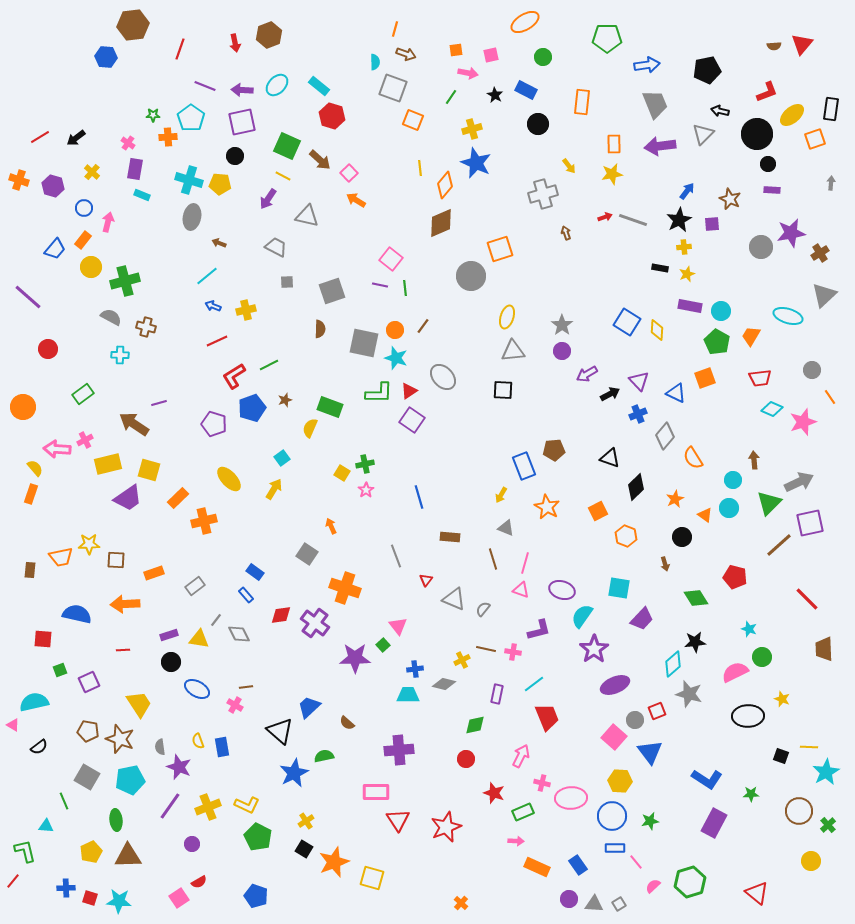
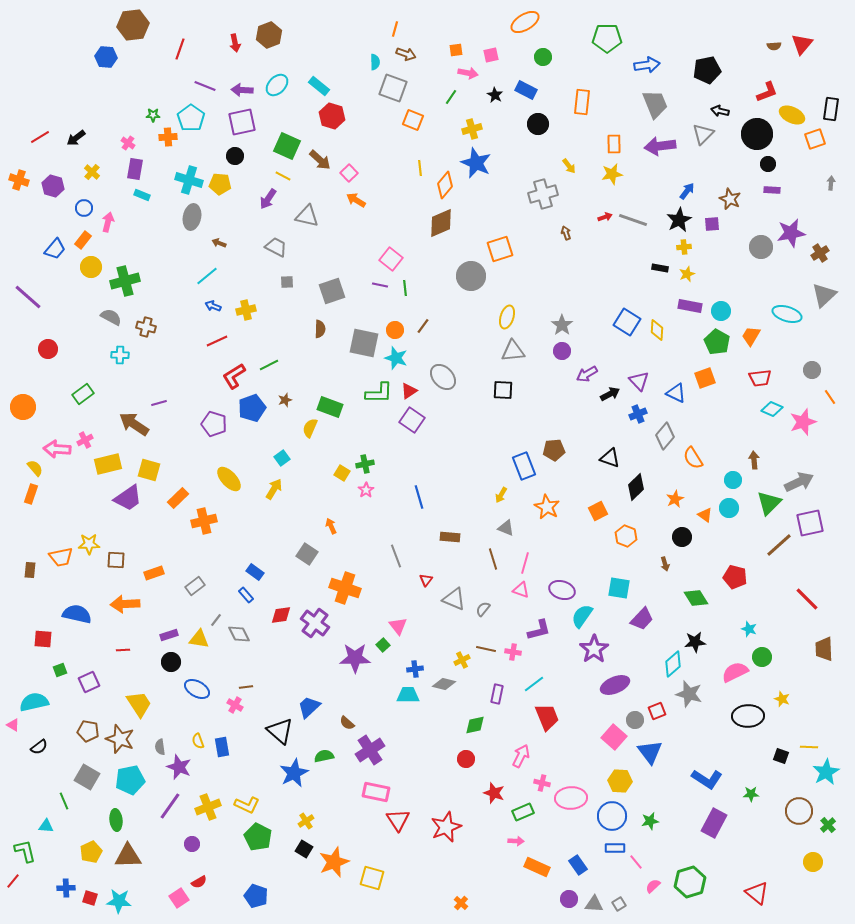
yellow ellipse at (792, 115): rotated 65 degrees clockwise
cyan ellipse at (788, 316): moved 1 px left, 2 px up
purple cross at (399, 750): moved 29 px left; rotated 28 degrees counterclockwise
pink rectangle at (376, 792): rotated 12 degrees clockwise
yellow circle at (811, 861): moved 2 px right, 1 px down
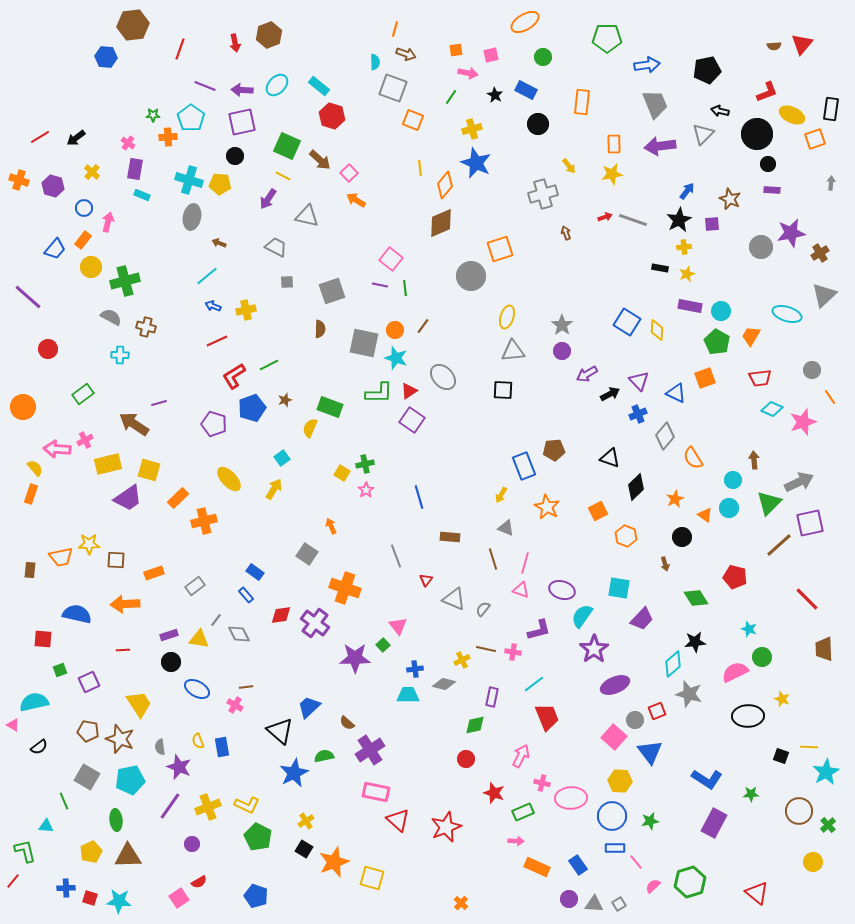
purple rectangle at (497, 694): moved 5 px left, 3 px down
red triangle at (398, 820): rotated 15 degrees counterclockwise
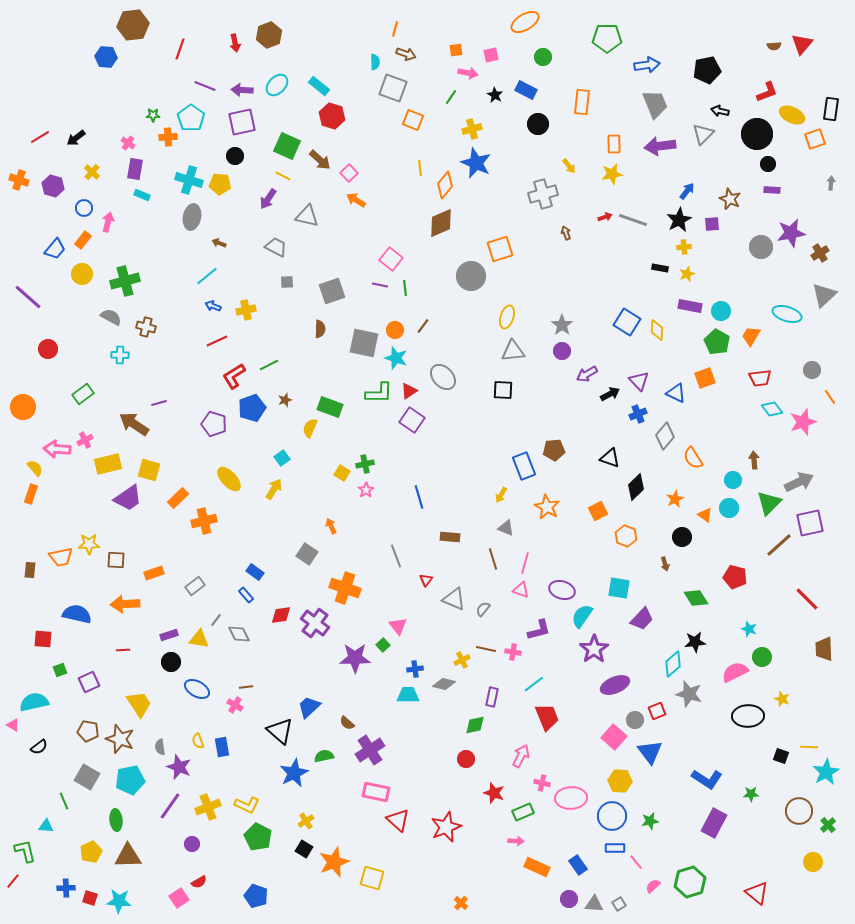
yellow circle at (91, 267): moved 9 px left, 7 px down
cyan diamond at (772, 409): rotated 30 degrees clockwise
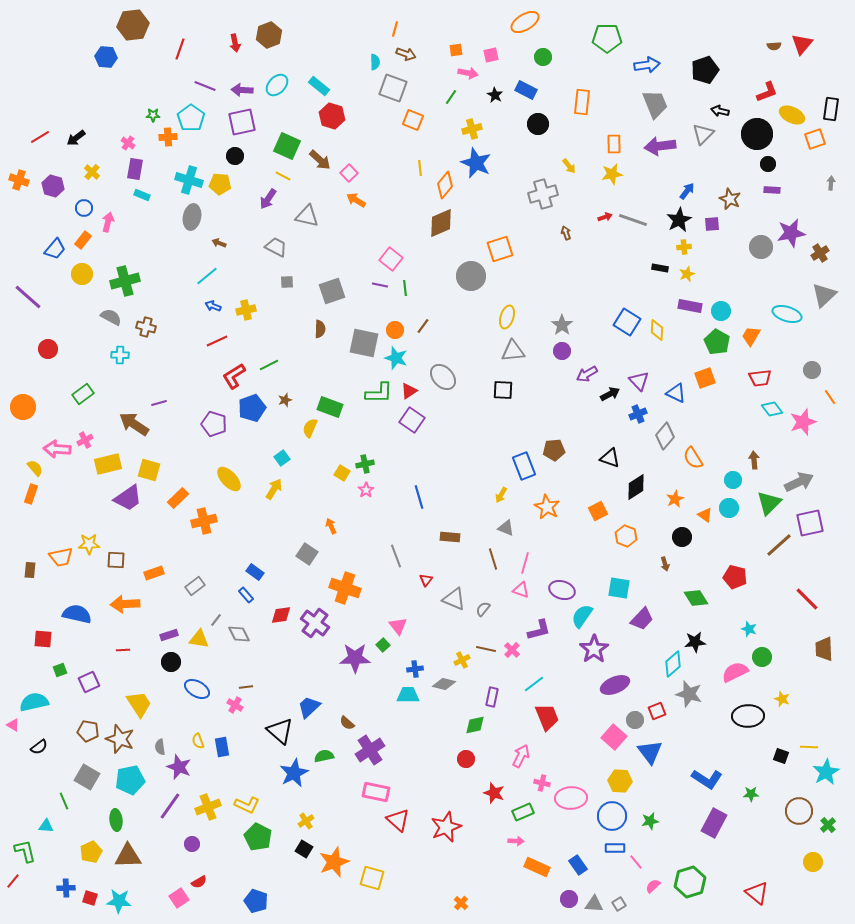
black pentagon at (707, 70): moved 2 px left; rotated 8 degrees counterclockwise
black diamond at (636, 487): rotated 12 degrees clockwise
pink cross at (513, 652): moved 1 px left, 2 px up; rotated 35 degrees clockwise
blue pentagon at (256, 896): moved 5 px down
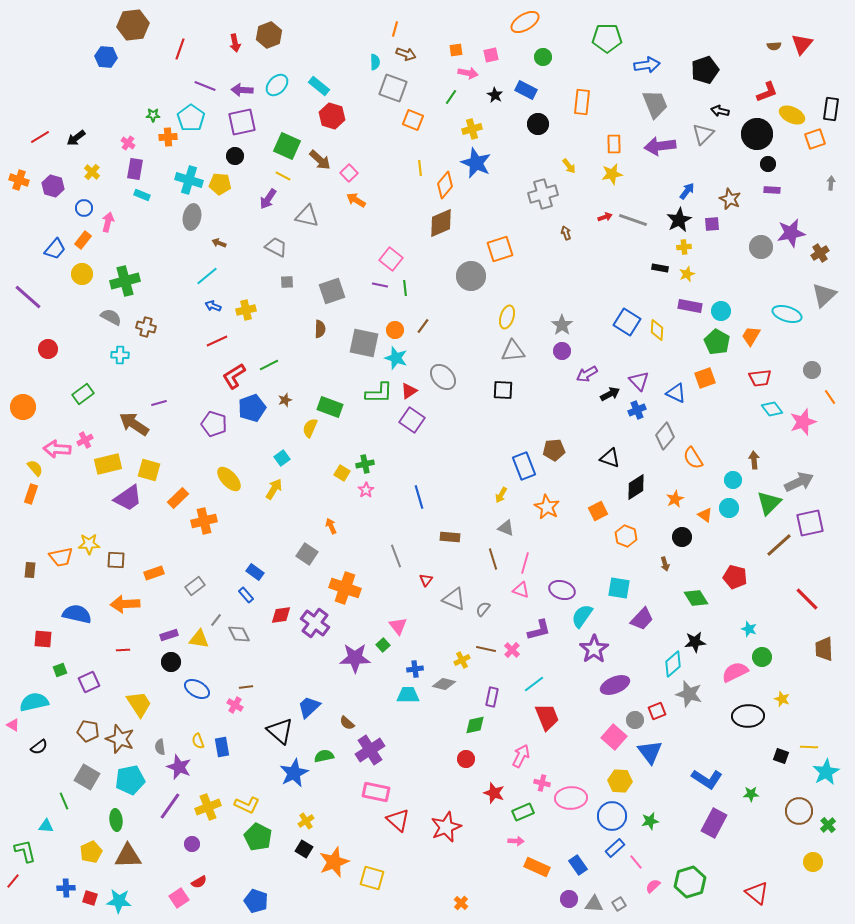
blue cross at (638, 414): moved 1 px left, 4 px up
blue rectangle at (615, 848): rotated 42 degrees counterclockwise
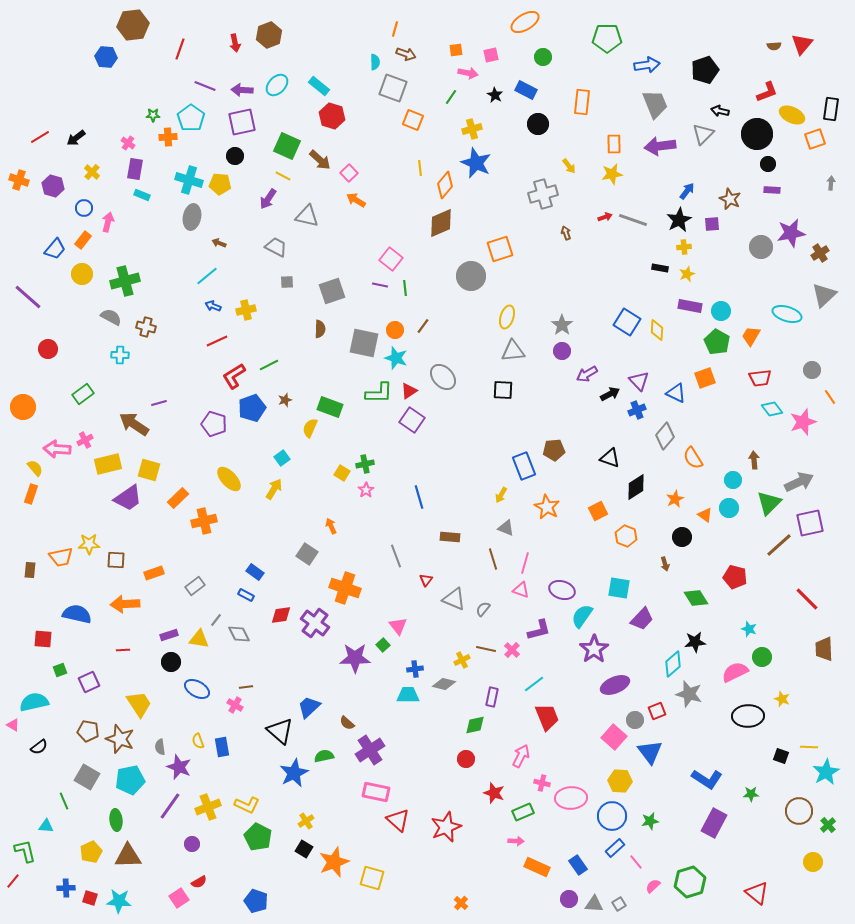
blue rectangle at (246, 595): rotated 21 degrees counterclockwise
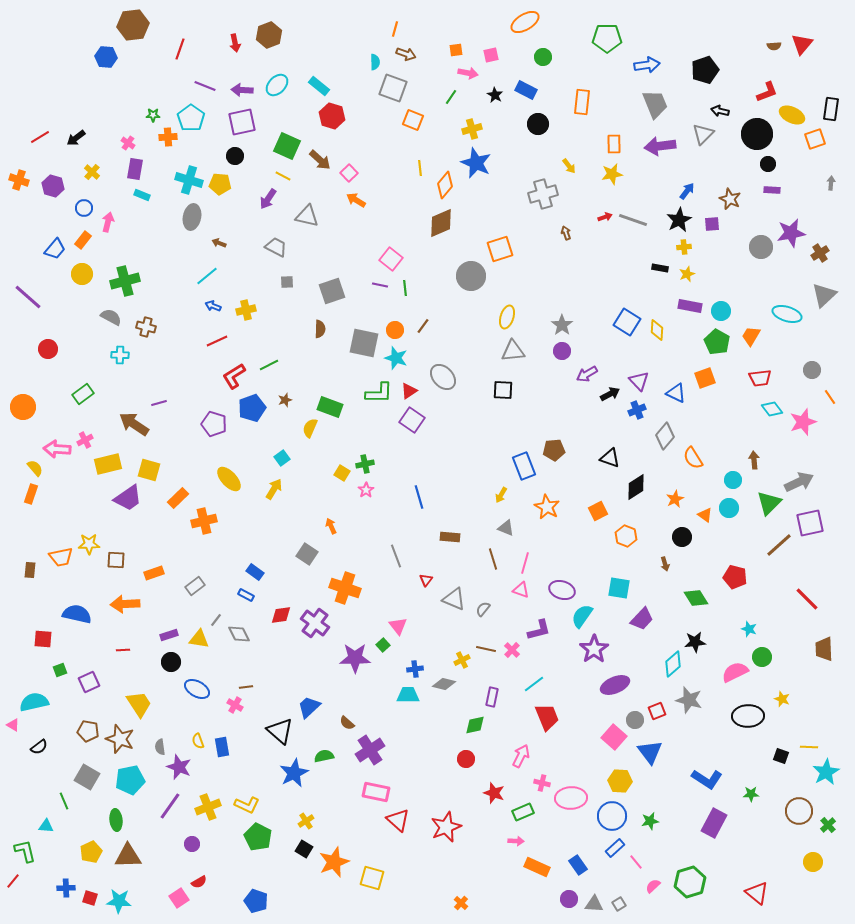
gray star at (689, 694): moved 6 px down
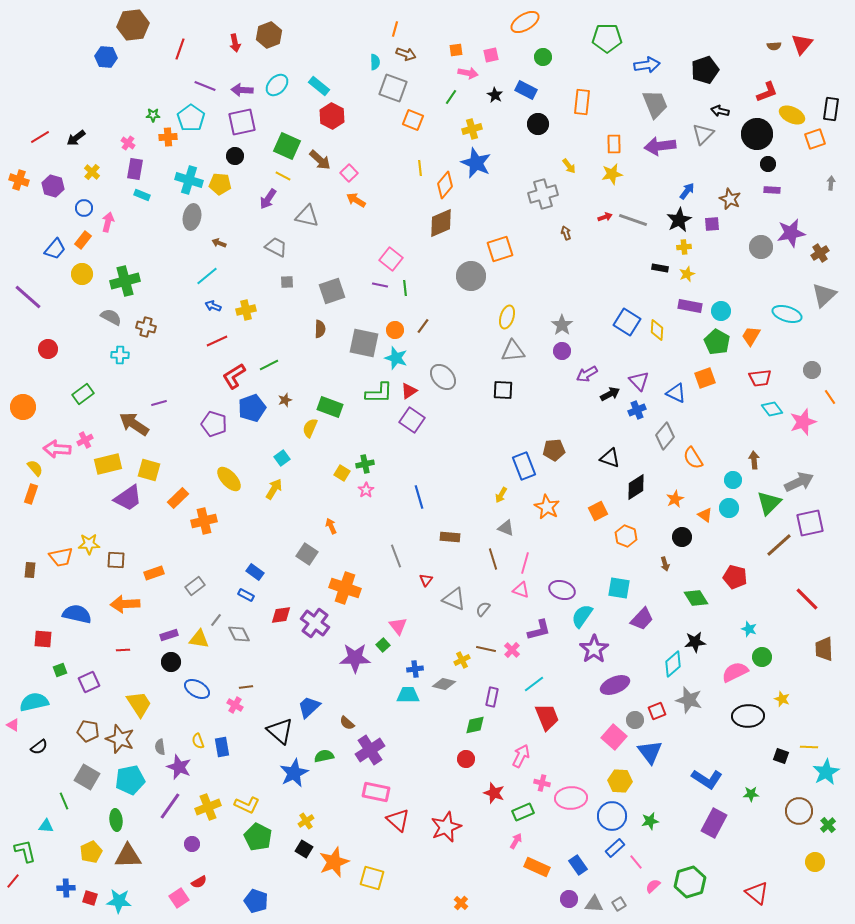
red hexagon at (332, 116): rotated 10 degrees clockwise
pink arrow at (516, 841): rotated 63 degrees counterclockwise
yellow circle at (813, 862): moved 2 px right
